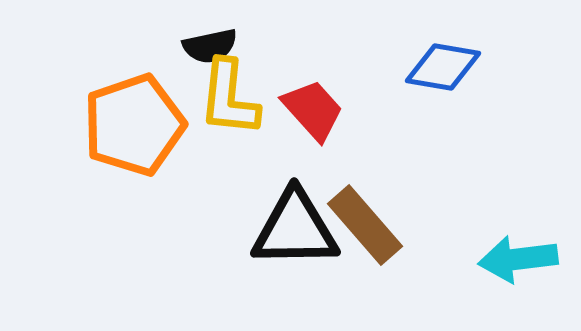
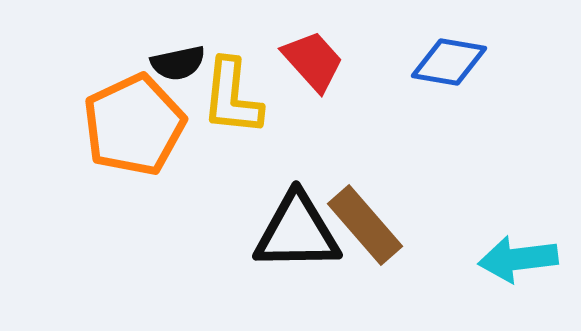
black semicircle: moved 32 px left, 17 px down
blue diamond: moved 6 px right, 5 px up
yellow L-shape: moved 3 px right, 1 px up
red trapezoid: moved 49 px up
orange pentagon: rotated 6 degrees counterclockwise
black triangle: moved 2 px right, 3 px down
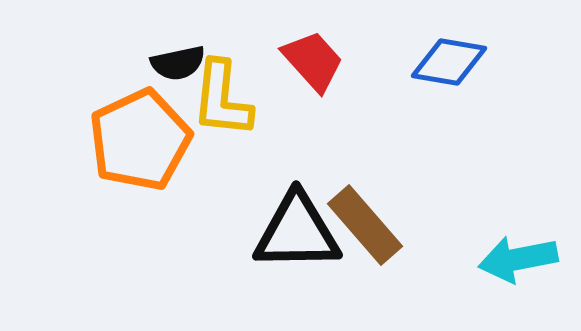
yellow L-shape: moved 10 px left, 2 px down
orange pentagon: moved 6 px right, 15 px down
cyan arrow: rotated 4 degrees counterclockwise
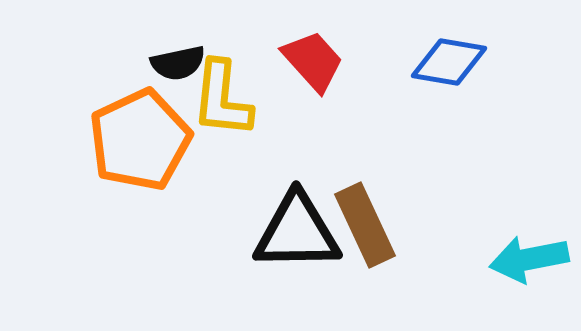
brown rectangle: rotated 16 degrees clockwise
cyan arrow: moved 11 px right
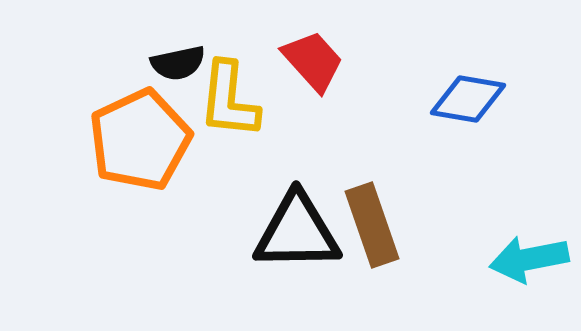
blue diamond: moved 19 px right, 37 px down
yellow L-shape: moved 7 px right, 1 px down
brown rectangle: moved 7 px right; rotated 6 degrees clockwise
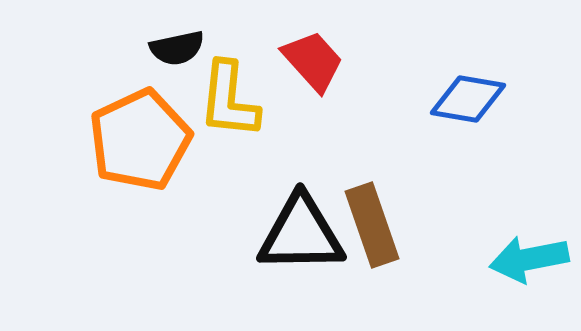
black semicircle: moved 1 px left, 15 px up
black triangle: moved 4 px right, 2 px down
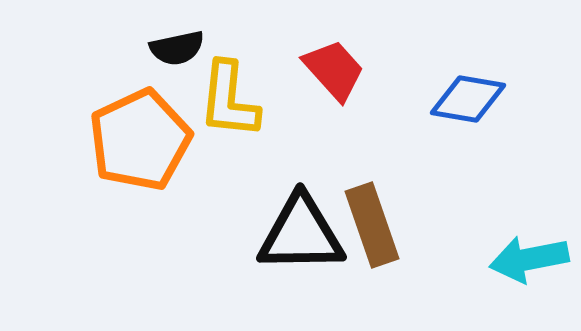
red trapezoid: moved 21 px right, 9 px down
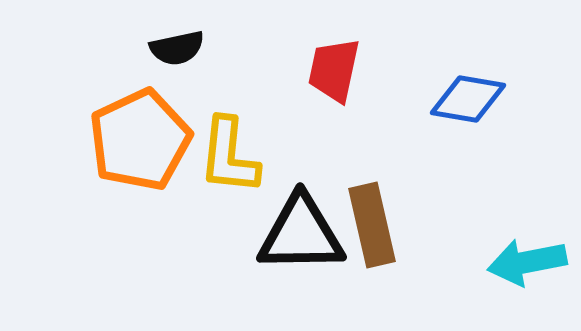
red trapezoid: rotated 126 degrees counterclockwise
yellow L-shape: moved 56 px down
brown rectangle: rotated 6 degrees clockwise
cyan arrow: moved 2 px left, 3 px down
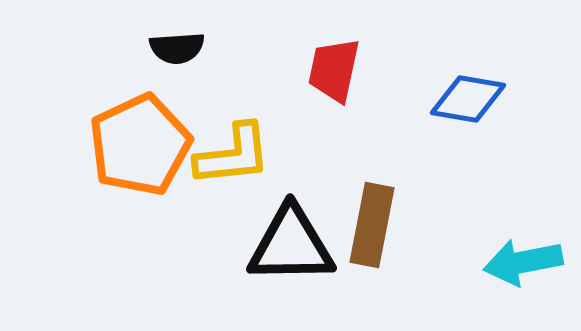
black semicircle: rotated 8 degrees clockwise
orange pentagon: moved 5 px down
yellow L-shape: moved 4 px right, 1 px up; rotated 102 degrees counterclockwise
brown rectangle: rotated 24 degrees clockwise
black triangle: moved 10 px left, 11 px down
cyan arrow: moved 4 px left
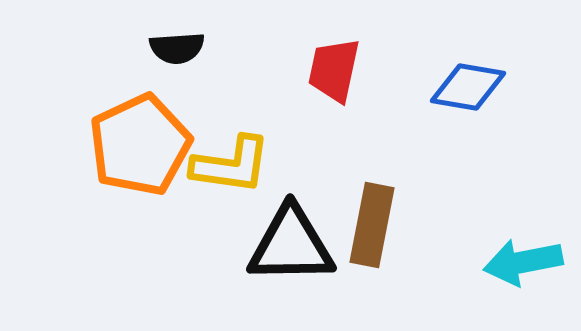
blue diamond: moved 12 px up
yellow L-shape: moved 2 px left, 10 px down; rotated 14 degrees clockwise
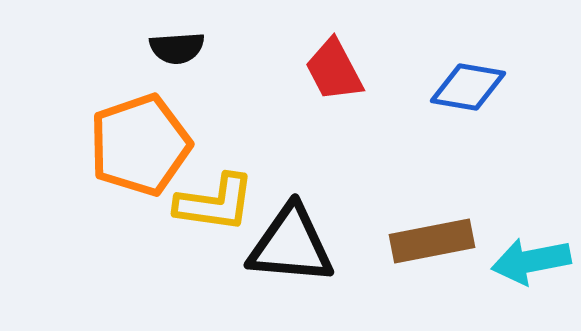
red trapezoid: rotated 40 degrees counterclockwise
orange pentagon: rotated 6 degrees clockwise
yellow L-shape: moved 16 px left, 38 px down
brown rectangle: moved 60 px right, 16 px down; rotated 68 degrees clockwise
black triangle: rotated 6 degrees clockwise
cyan arrow: moved 8 px right, 1 px up
